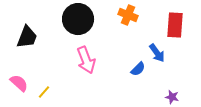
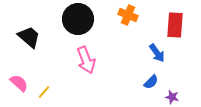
black trapezoid: moved 2 px right; rotated 70 degrees counterclockwise
blue semicircle: moved 13 px right, 13 px down
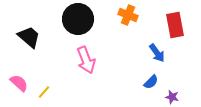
red rectangle: rotated 15 degrees counterclockwise
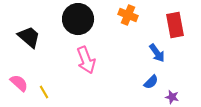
yellow line: rotated 72 degrees counterclockwise
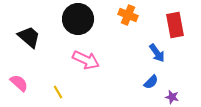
pink arrow: rotated 44 degrees counterclockwise
yellow line: moved 14 px right
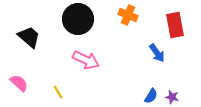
blue semicircle: moved 14 px down; rotated 14 degrees counterclockwise
